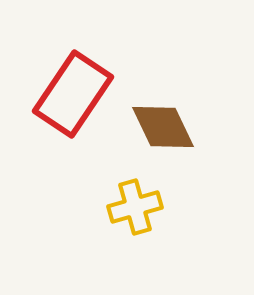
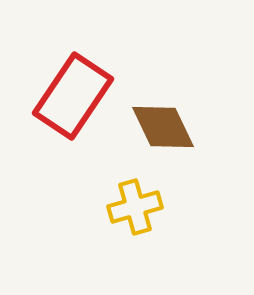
red rectangle: moved 2 px down
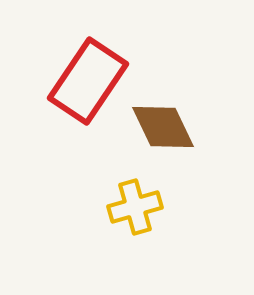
red rectangle: moved 15 px right, 15 px up
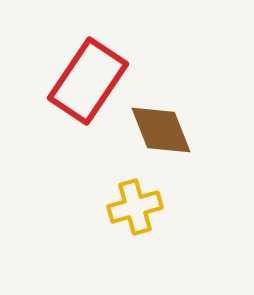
brown diamond: moved 2 px left, 3 px down; rotated 4 degrees clockwise
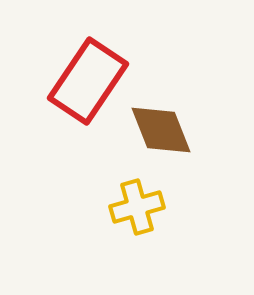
yellow cross: moved 2 px right
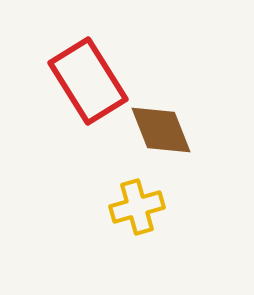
red rectangle: rotated 66 degrees counterclockwise
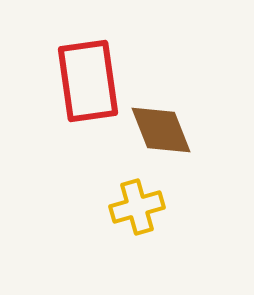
red rectangle: rotated 24 degrees clockwise
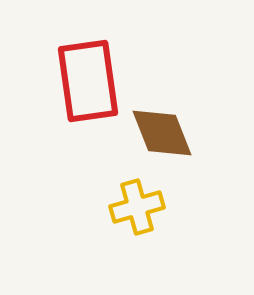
brown diamond: moved 1 px right, 3 px down
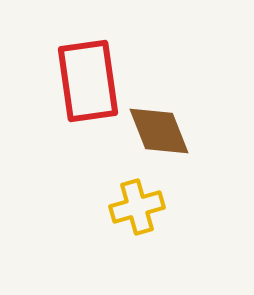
brown diamond: moved 3 px left, 2 px up
